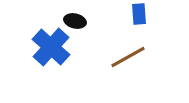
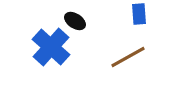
black ellipse: rotated 20 degrees clockwise
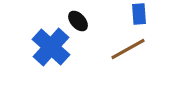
black ellipse: moved 3 px right; rotated 15 degrees clockwise
brown line: moved 8 px up
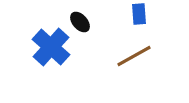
black ellipse: moved 2 px right, 1 px down
brown line: moved 6 px right, 7 px down
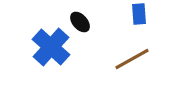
brown line: moved 2 px left, 3 px down
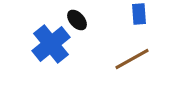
black ellipse: moved 3 px left, 2 px up
blue cross: moved 3 px up; rotated 9 degrees clockwise
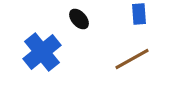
black ellipse: moved 2 px right, 1 px up
blue cross: moved 9 px left, 8 px down
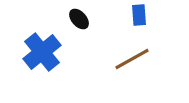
blue rectangle: moved 1 px down
